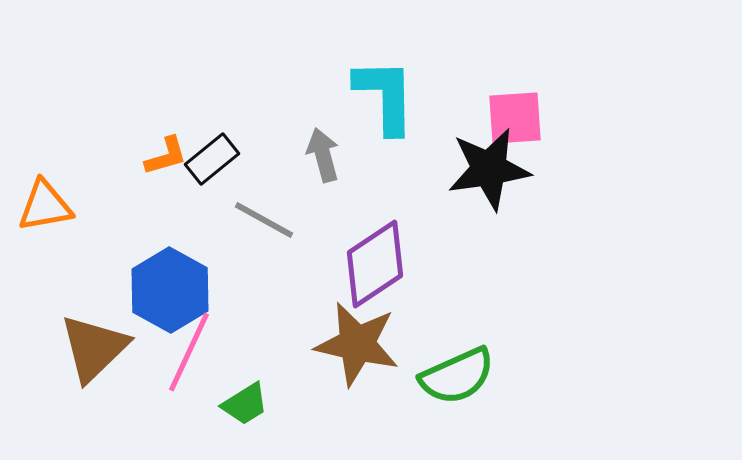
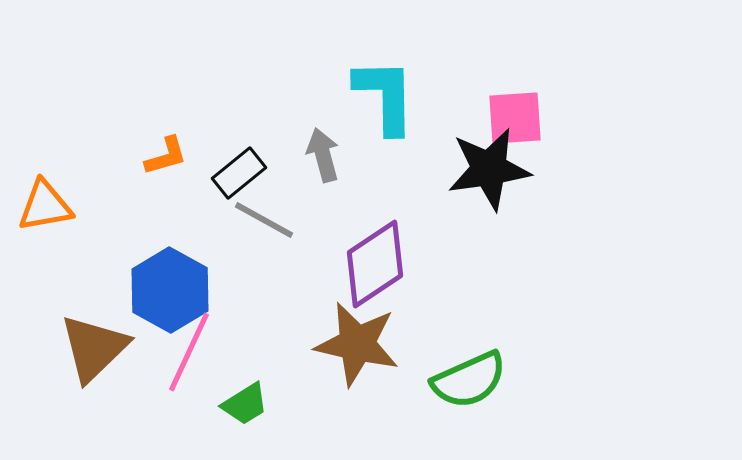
black rectangle: moved 27 px right, 14 px down
green semicircle: moved 12 px right, 4 px down
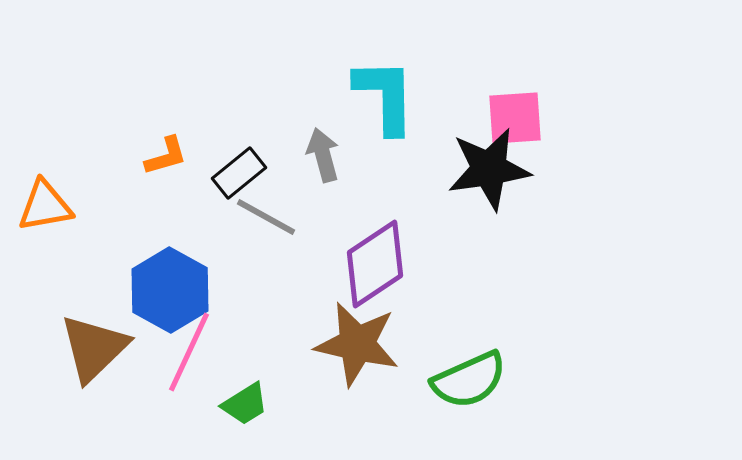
gray line: moved 2 px right, 3 px up
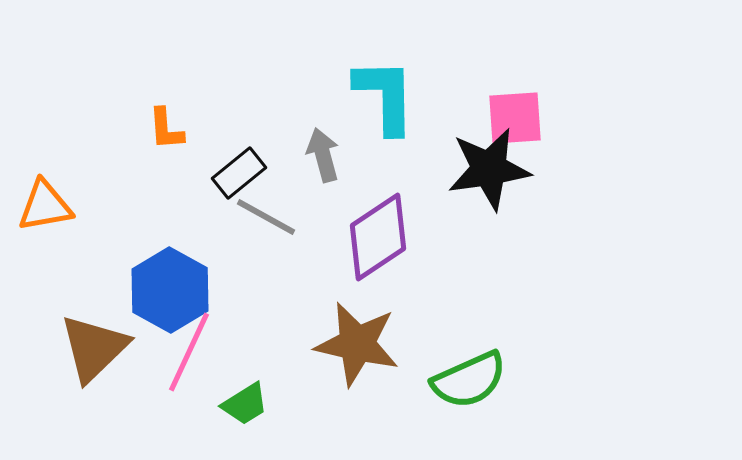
orange L-shape: moved 27 px up; rotated 102 degrees clockwise
purple diamond: moved 3 px right, 27 px up
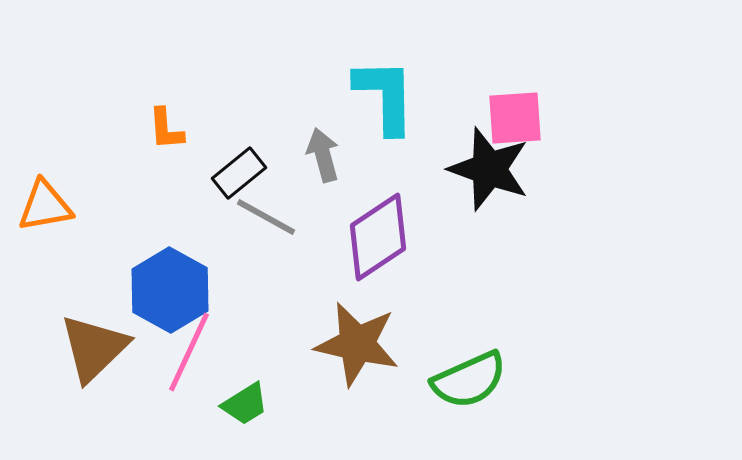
black star: rotated 28 degrees clockwise
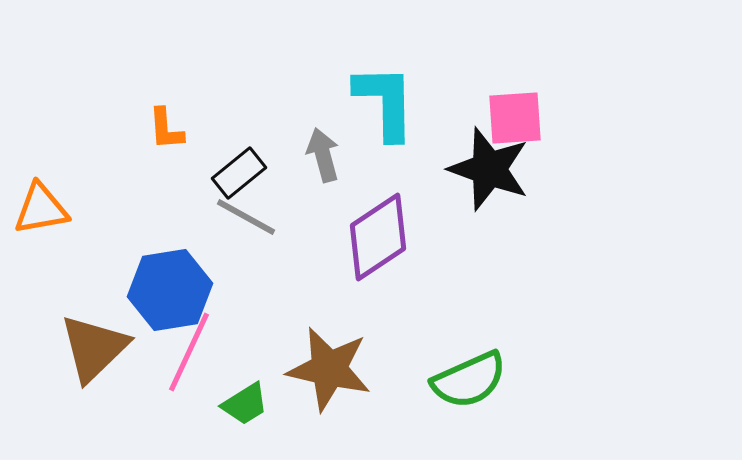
cyan L-shape: moved 6 px down
orange triangle: moved 4 px left, 3 px down
gray line: moved 20 px left
blue hexagon: rotated 22 degrees clockwise
brown star: moved 28 px left, 25 px down
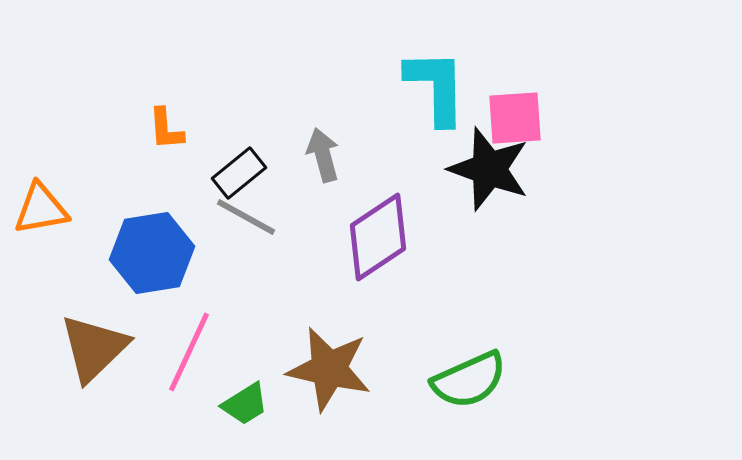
cyan L-shape: moved 51 px right, 15 px up
blue hexagon: moved 18 px left, 37 px up
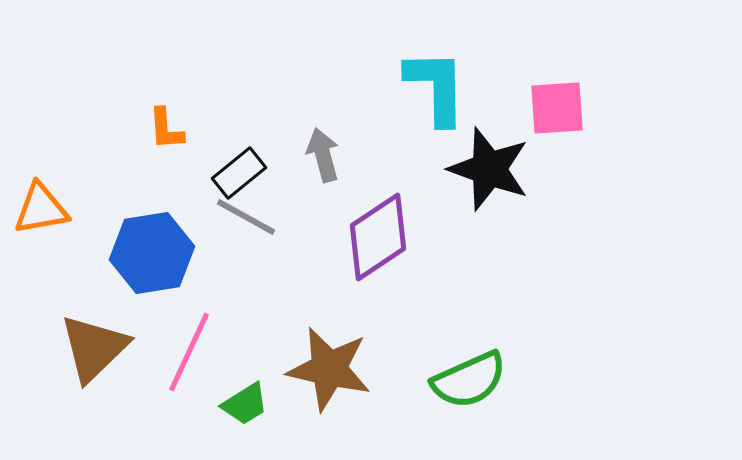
pink square: moved 42 px right, 10 px up
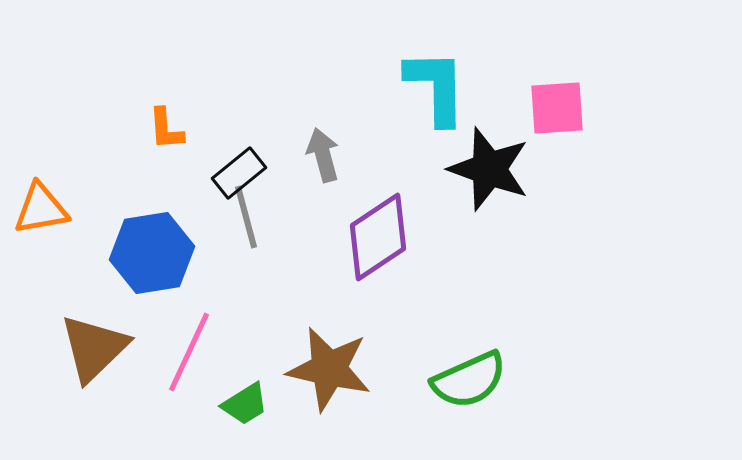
gray line: rotated 46 degrees clockwise
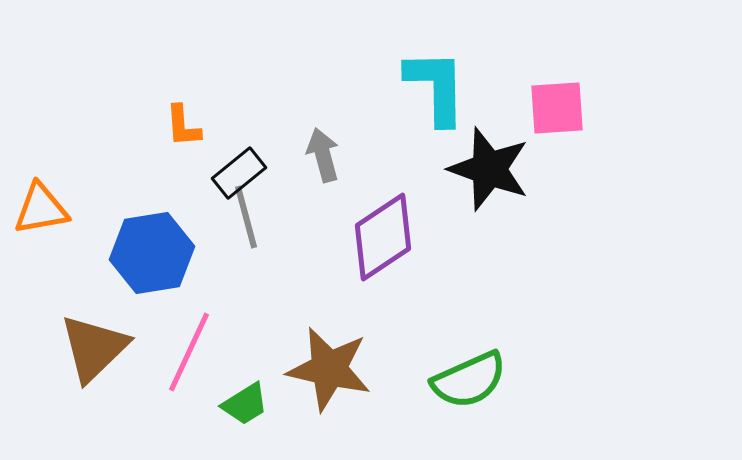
orange L-shape: moved 17 px right, 3 px up
purple diamond: moved 5 px right
